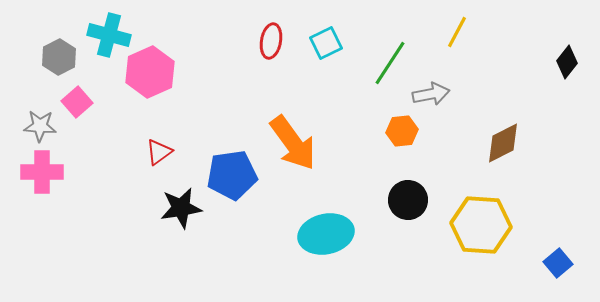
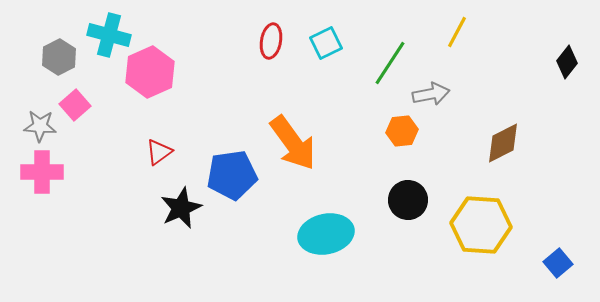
pink square: moved 2 px left, 3 px down
black star: rotated 15 degrees counterclockwise
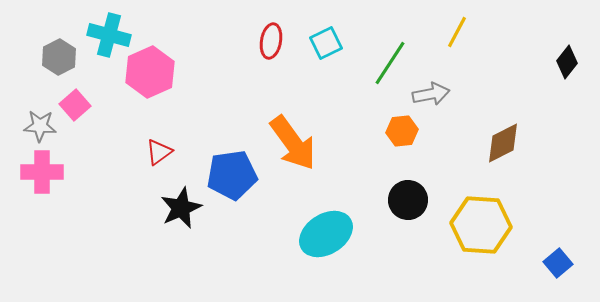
cyan ellipse: rotated 20 degrees counterclockwise
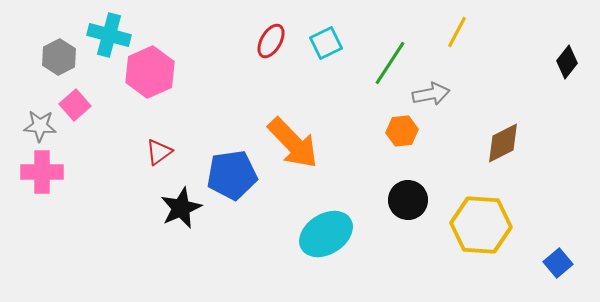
red ellipse: rotated 20 degrees clockwise
orange arrow: rotated 8 degrees counterclockwise
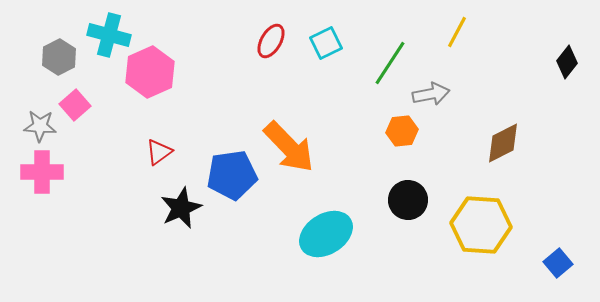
orange arrow: moved 4 px left, 4 px down
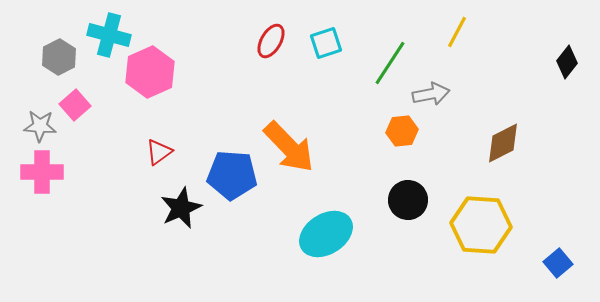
cyan square: rotated 8 degrees clockwise
blue pentagon: rotated 12 degrees clockwise
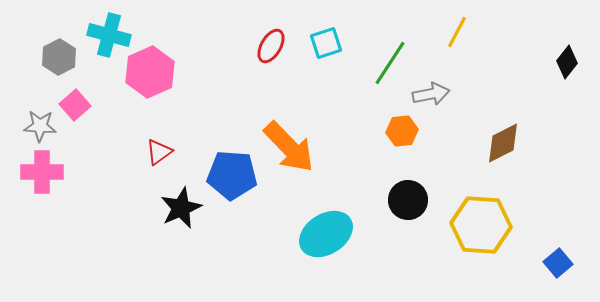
red ellipse: moved 5 px down
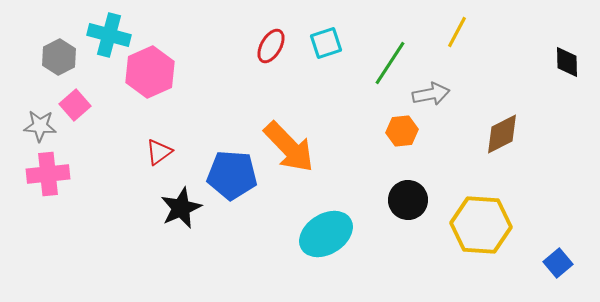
black diamond: rotated 40 degrees counterclockwise
brown diamond: moved 1 px left, 9 px up
pink cross: moved 6 px right, 2 px down; rotated 6 degrees counterclockwise
